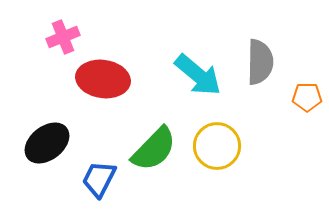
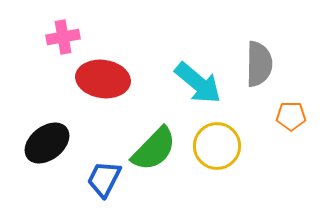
pink cross: rotated 12 degrees clockwise
gray semicircle: moved 1 px left, 2 px down
cyan arrow: moved 8 px down
orange pentagon: moved 16 px left, 19 px down
blue trapezoid: moved 5 px right
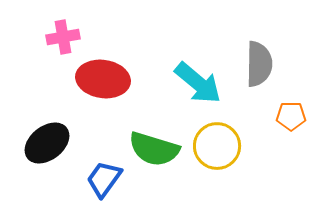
green semicircle: rotated 63 degrees clockwise
blue trapezoid: rotated 9 degrees clockwise
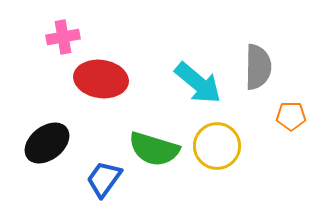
gray semicircle: moved 1 px left, 3 px down
red ellipse: moved 2 px left
